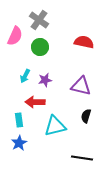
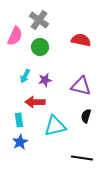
red semicircle: moved 3 px left, 2 px up
blue star: moved 1 px right, 1 px up
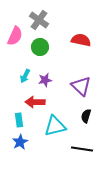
purple triangle: rotated 30 degrees clockwise
black line: moved 9 px up
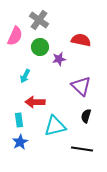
purple star: moved 14 px right, 21 px up
